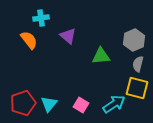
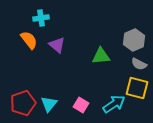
purple triangle: moved 11 px left, 9 px down
gray semicircle: moved 1 px right; rotated 77 degrees counterclockwise
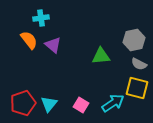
gray hexagon: rotated 10 degrees clockwise
purple triangle: moved 4 px left
cyan arrow: moved 1 px left, 1 px up
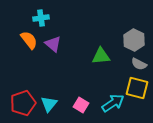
gray hexagon: rotated 20 degrees counterclockwise
purple triangle: moved 1 px up
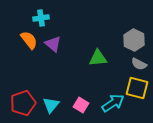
green triangle: moved 3 px left, 2 px down
cyan triangle: moved 2 px right, 1 px down
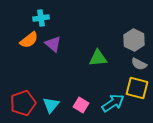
orange semicircle: rotated 90 degrees clockwise
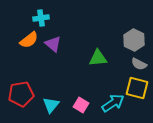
red pentagon: moved 2 px left, 9 px up; rotated 10 degrees clockwise
